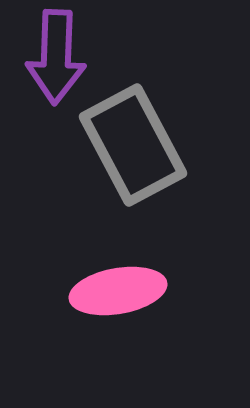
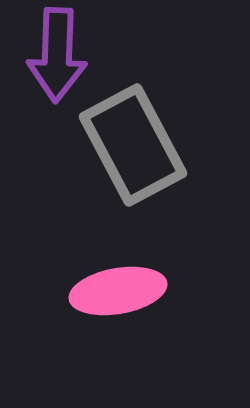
purple arrow: moved 1 px right, 2 px up
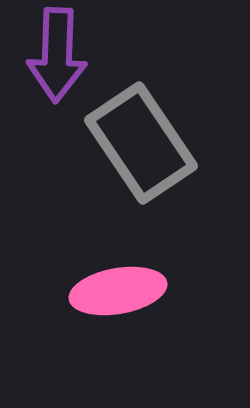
gray rectangle: moved 8 px right, 2 px up; rotated 6 degrees counterclockwise
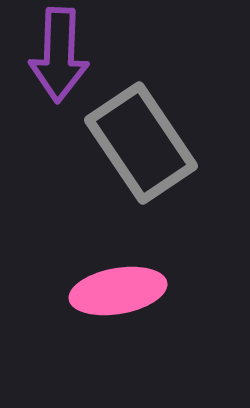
purple arrow: moved 2 px right
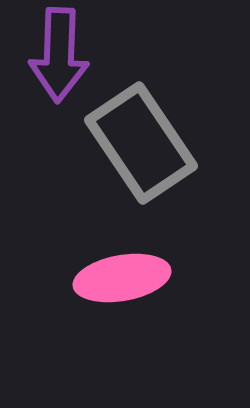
pink ellipse: moved 4 px right, 13 px up
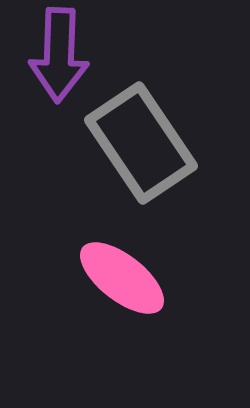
pink ellipse: rotated 48 degrees clockwise
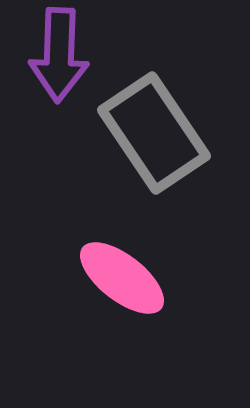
gray rectangle: moved 13 px right, 10 px up
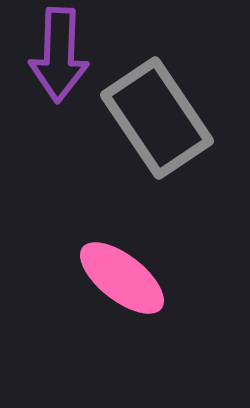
gray rectangle: moved 3 px right, 15 px up
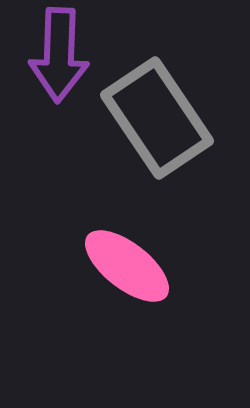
pink ellipse: moved 5 px right, 12 px up
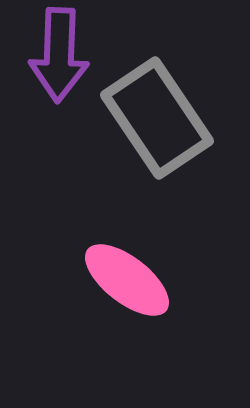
pink ellipse: moved 14 px down
